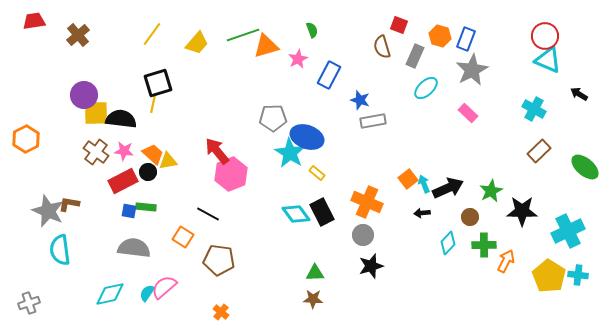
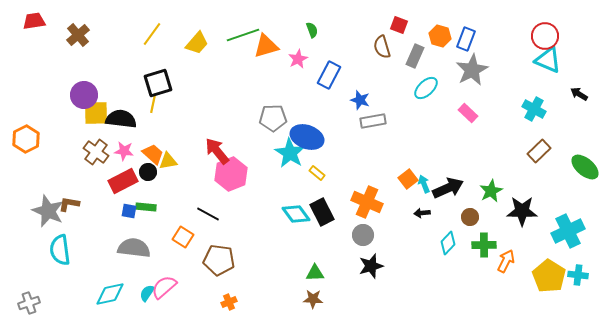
orange cross at (221, 312): moved 8 px right, 10 px up; rotated 28 degrees clockwise
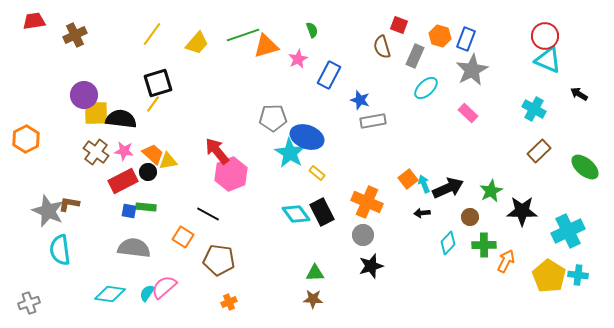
brown cross at (78, 35): moved 3 px left; rotated 15 degrees clockwise
yellow line at (153, 104): rotated 24 degrees clockwise
cyan diamond at (110, 294): rotated 20 degrees clockwise
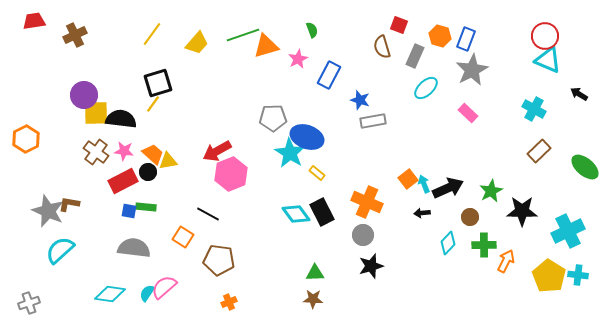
red arrow at (217, 151): rotated 80 degrees counterclockwise
cyan semicircle at (60, 250): rotated 56 degrees clockwise
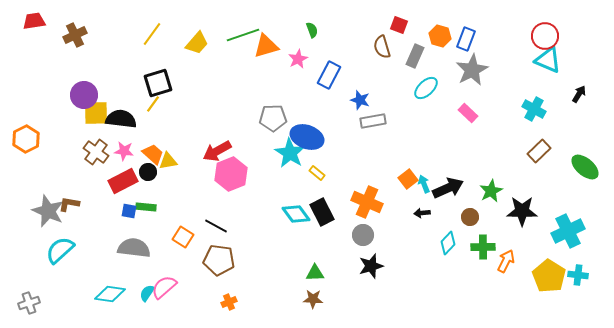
black arrow at (579, 94): rotated 90 degrees clockwise
black line at (208, 214): moved 8 px right, 12 px down
green cross at (484, 245): moved 1 px left, 2 px down
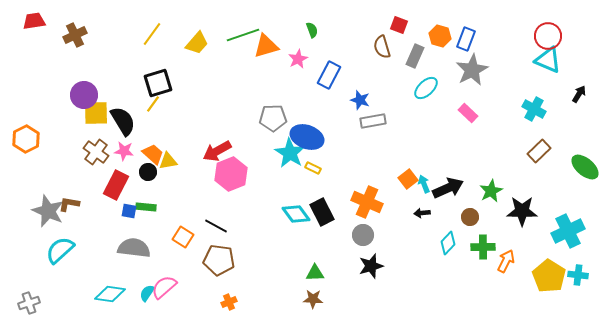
red circle at (545, 36): moved 3 px right
black semicircle at (121, 119): moved 2 px right, 2 px down; rotated 52 degrees clockwise
yellow rectangle at (317, 173): moved 4 px left, 5 px up; rotated 14 degrees counterclockwise
red rectangle at (123, 181): moved 7 px left, 4 px down; rotated 36 degrees counterclockwise
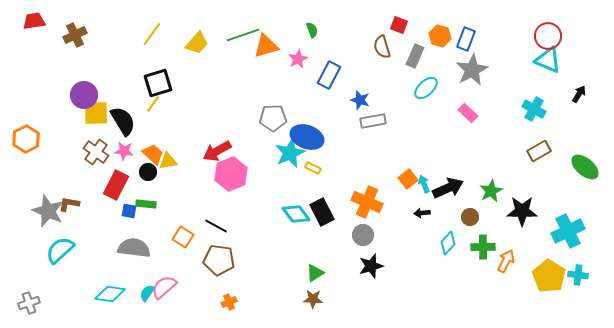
brown rectangle at (539, 151): rotated 15 degrees clockwise
cyan star at (290, 153): rotated 16 degrees clockwise
green rectangle at (146, 207): moved 3 px up
green triangle at (315, 273): rotated 30 degrees counterclockwise
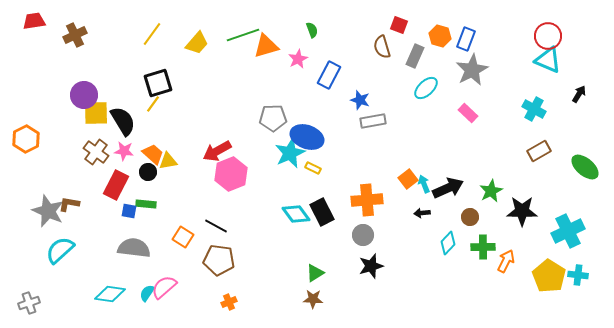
orange cross at (367, 202): moved 2 px up; rotated 28 degrees counterclockwise
